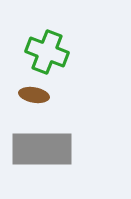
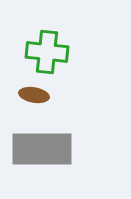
green cross: rotated 15 degrees counterclockwise
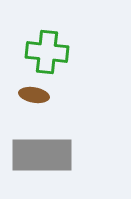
gray rectangle: moved 6 px down
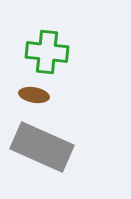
gray rectangle: moved 8 px up; rotated 24 degrees clockwise
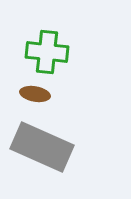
brown ellipse: moved 1 px right, 1 px up
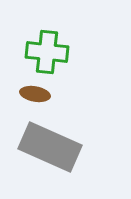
gray rectangle: moved 8 px right
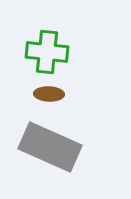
brown ellipse: moved 14 px right; rotated 8 degrees counterclockwise
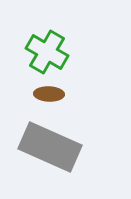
green cross: rotated 24 degrees clockwise
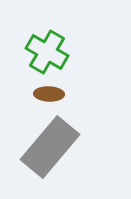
gray rectangle: rotated 74 degrees counterclockwise
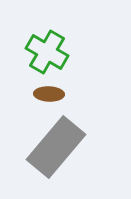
gray rectangle: moved 6 px right
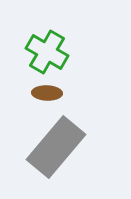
brown ellipse: moved 2 px left, 1 px up
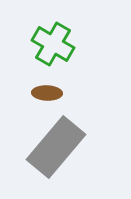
green cross: moved 6 px right, 8 px up
